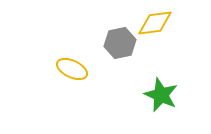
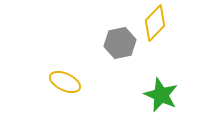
yellow diamond: rotated 39 degrees counterclockwise
yellow ellipse: moved 7 px left, 13 px down
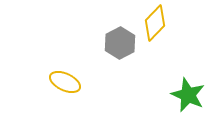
gray hexagon: rotated 16 degrees counterclockwise
green star: moved 27 px right
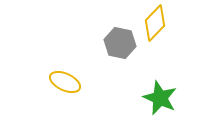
gray hexagon: rotated 20 degrees counterclockwise
green star: moved 28 px left, 3 px down
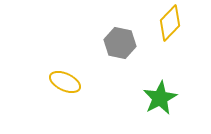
yellow diamond: moved 15 px right
green star: rotated 20 degrees clockwise
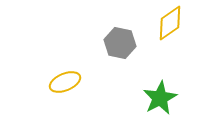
yellow diamond: rotated 12 degrees clockwise
yellow ellipse: rotated 48 degrees counterclockwise
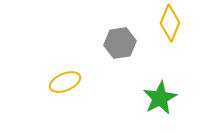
yellow diamond: rotated 33 degrees counterclockwise
gray hexagon: rotated 20 degrees counterclockwise
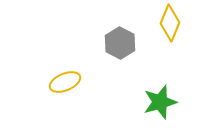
gray hexagon: rotated 24 degrees counterclockwise
green star: moved 4 px down; rotated 12 degrees clockwise
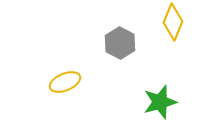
yellow diamond: moved 3 px right, 1 px up
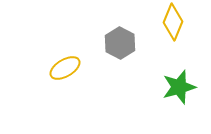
yellow ellipse: moved 14 px up; rotated 8 degrees counterclockwise
green star: moved 19 px right, 15 px up
